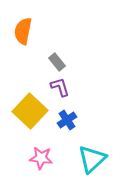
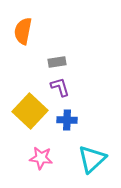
gray rectangle: rotated 60 degrees counterclockwise
blue cross: rotated 36 degrees clockwise
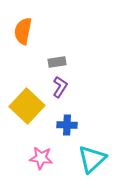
purple L-shape: rotated 50 degrees clockwise
yellow square: moved 3 px left, 5 px up
blue cross: moved 5 px down
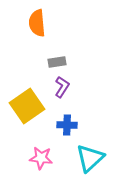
orange semicircle: moved 14 px right, 8 px up; rotated 16 degrees counterclockwise
purple L-shape: moved 2 px right
yellow square: rotated 12 degrees clockwise
cyan triangle: moved 2 px left, 1 px up
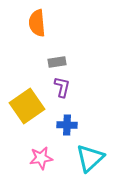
purple L-shape: rotated 20 degrees counterclockwise
pink star: rotated 15 degrees counterclockwise
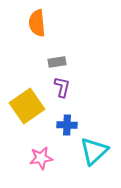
cyan triangle: moved 4 px right, 7 px up
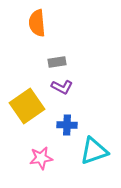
purple L-shape: rotated 105 degrees clockwise
cyan triangle: rotated 24 degrees clockwise
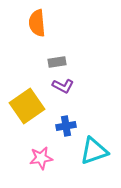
purple L-shape: moved 1 px right, 1 px up
blue cross: moved 1 px left, 1 px down; rotated 12 degrees counterclockwise
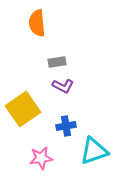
yellow square: moved 4 px left, 3 px down
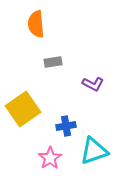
orange semicircle: moved 1 px left, 1 px down
gray rectangle: moved 4 px left
purple L-shape: moved 30 px right, 2 px up
pink star: moved 9 px right; rotated 25 degrees counterclockwise
